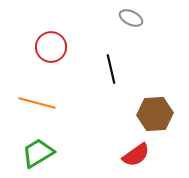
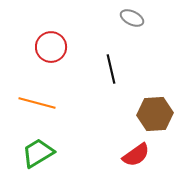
gray ellipse: moved 1 px right
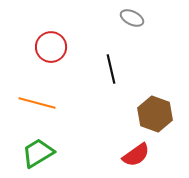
brown hexagon: rotated 24 degrees clockwise
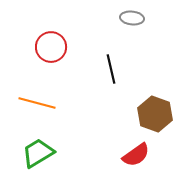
gray ellipse: rotated 20 degrees counterclockwise
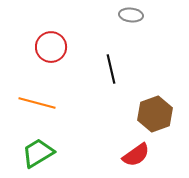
gray ellipse: moved 1 px left, 3 px up
brown hexagon: rotated 20 degrees clockwise
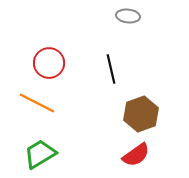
gray ellipse: moved 3 px left, 1 px down
red circle: moved 2 px left, 16 px down
orange line: rotated 12 degrees clockwise
brown hexagon: moved 14 px left
green trapezoid: moved 2 px right, 1 px down
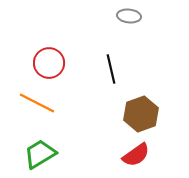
gray ellipse: moved 1 px right
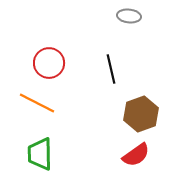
green trapezoid: rotated 60 degrees counterclockwise
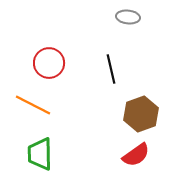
gray ellipse: moved 1 px left, 1 px down
orange line: moved 4 px left, 2 px down
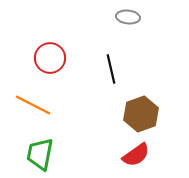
red circle: moved 1 px right, 5 px up
green trapezoid: rotated 12 degrees clockwise
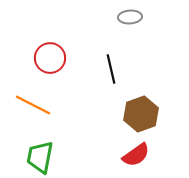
gray ellipse: moved 2 px right; rotated 10 degrees counterclockwise
green trapezoid: moved 3 px down
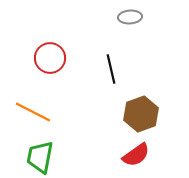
orange line: moved 7 px down
